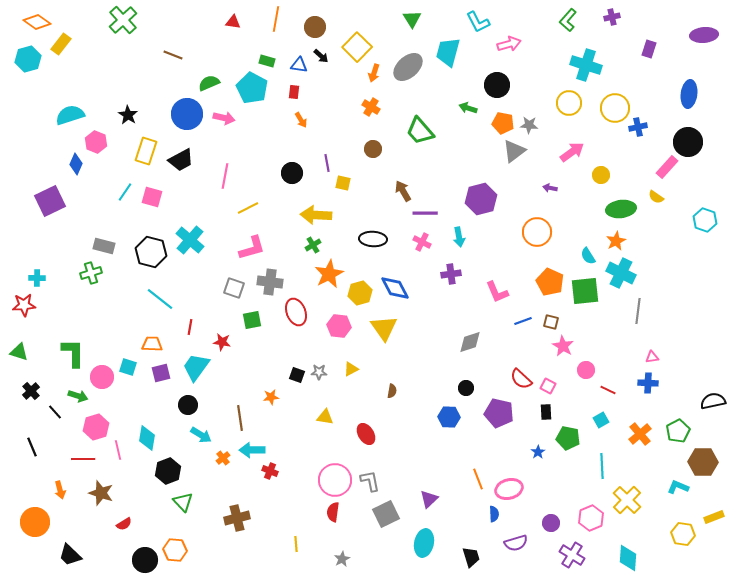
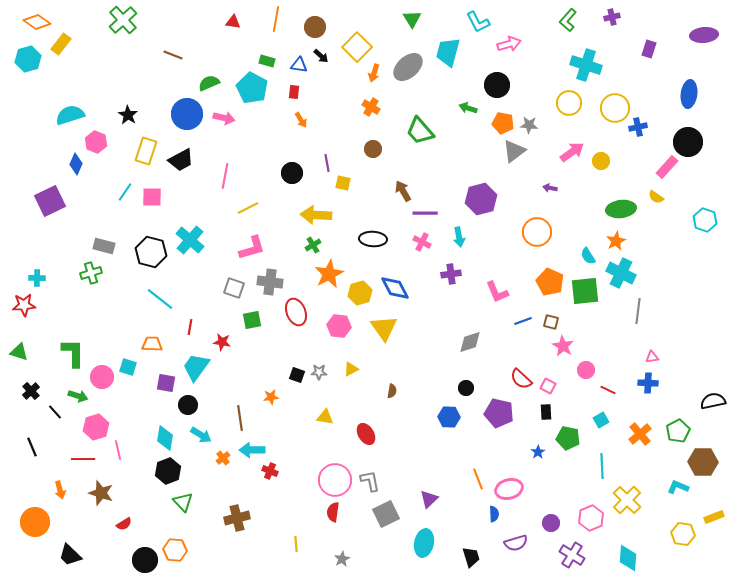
yellow circle at (601, 175): moved 14 px up
pink square at (152, 197): rotated 15 degrees counterclockwise
purple square at (161, 373): moved 5 px right, 10 px down; rotated 24 degrees clockwise
cyan diamond at (147, 438): moved 18 px right
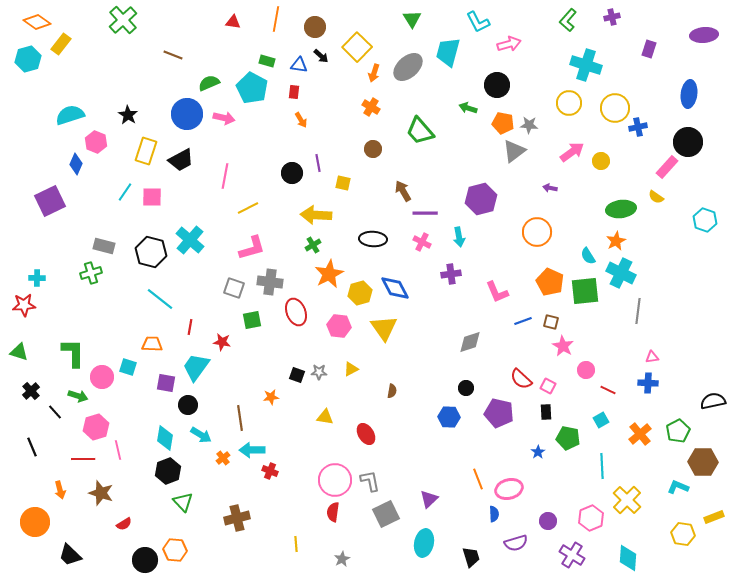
purple line at (327, 163): moved 9 px left
purple circle at (551, 523): moved 3 px left, 2 px up
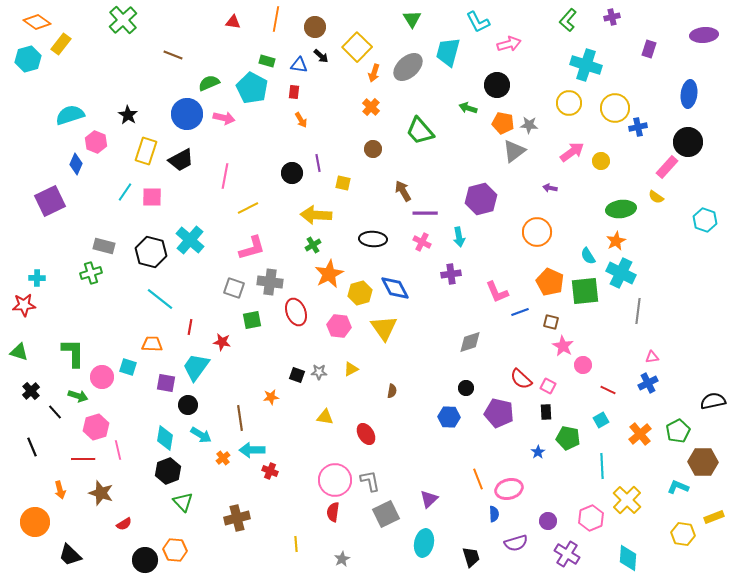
orange cross at (371, 107): rotated 12 degrees clockwise
blue line at (523, 321): moved 3 px left, 9 px up
pink circle at (586, 370): moved 3 px left, 5 px up
blue cross at (648, 383): rotated 30 degrees counterclockwise
purple cross at (572, 555): moved 5 px left, 1 px up
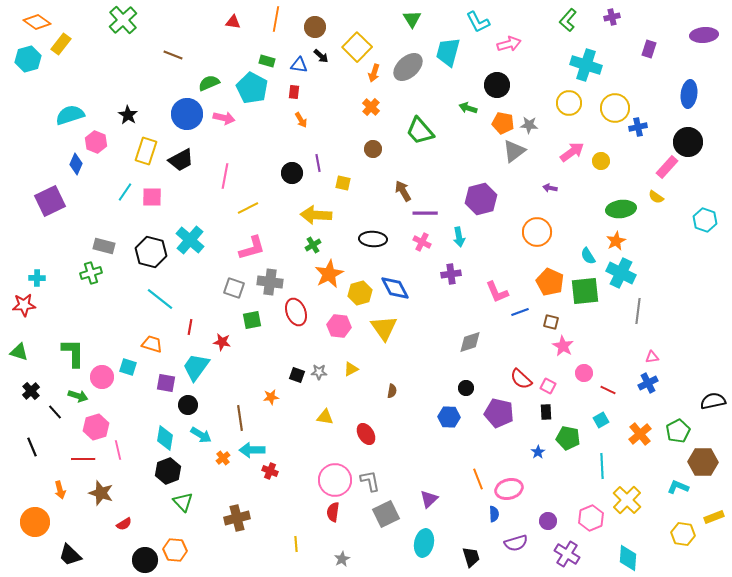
orange trapezoid at (152, 344): rotated 15 degrees clockwise
pink circle at (583, 365): moved 1 px right, 8 px down
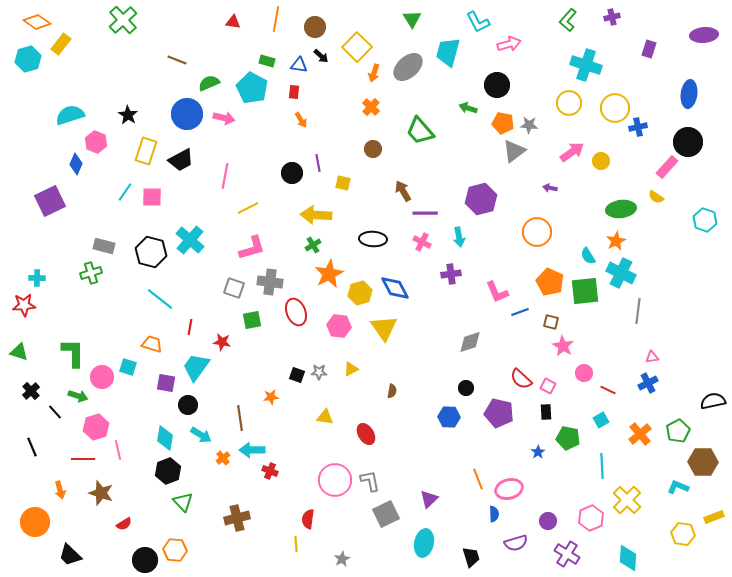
brown line at (173, 55): moved 4 px right, 5 px down
red semicircle at (333, 512): moved 25 px left, 7 px down
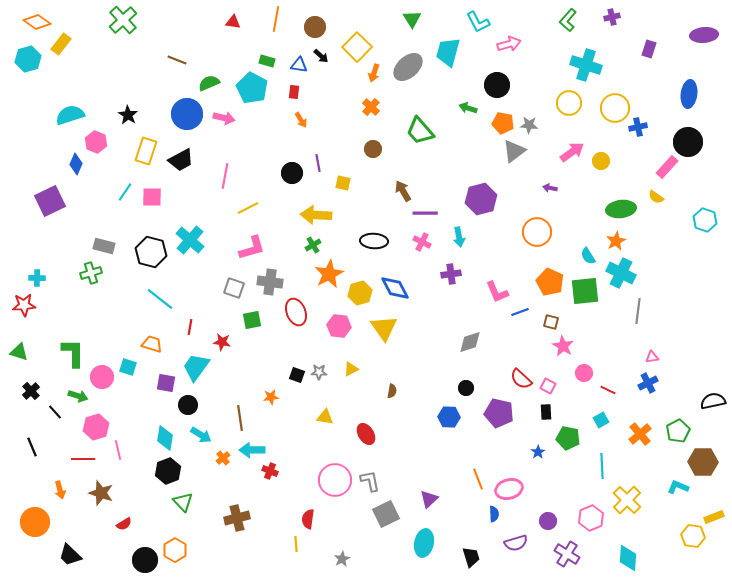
black ellipse at (373, 239): moved 1 px right, 2 px down
yellow hexagon at (683, 534): moved 10 px right, 2 px down
orange hexagon at (175, 550): rotated 25 degrees clockwise
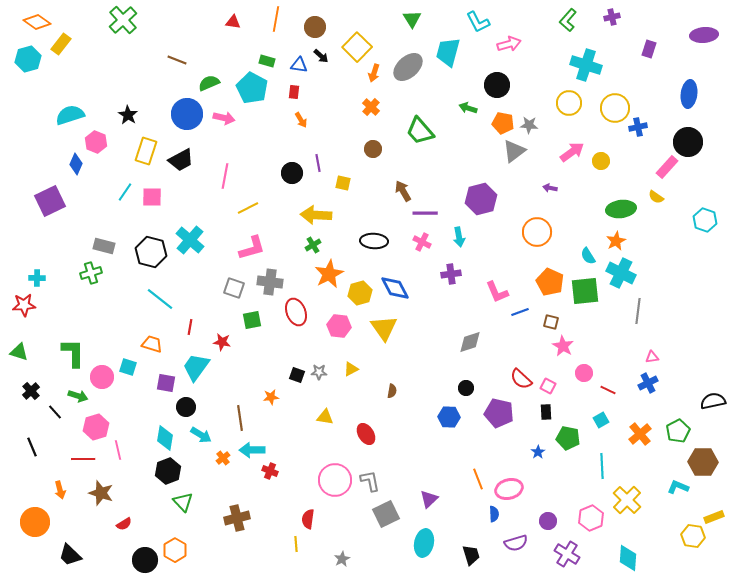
black circle at (188, 405): moved 2 px left, 2 px down
black trapezoid at (471, 557): moved 2 px up
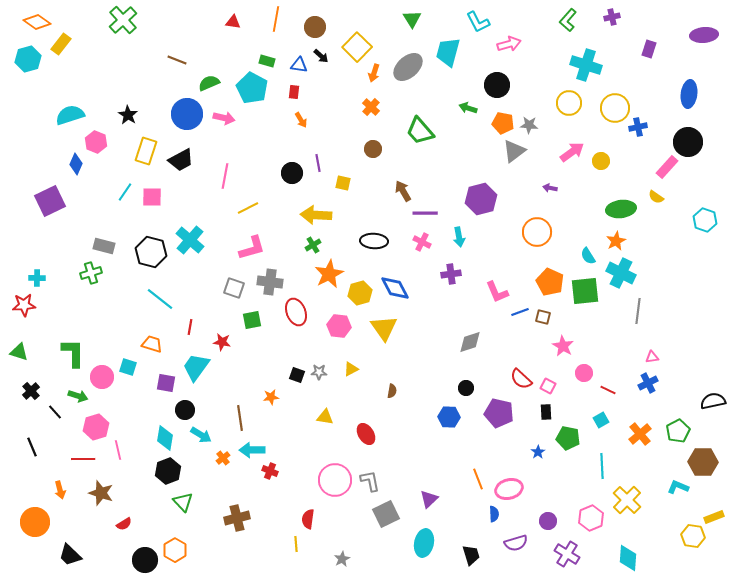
brown square at (551, 322): moved 8 px left, 5 px up
black circle at (186, 407): moved 1 px left, 3 px down
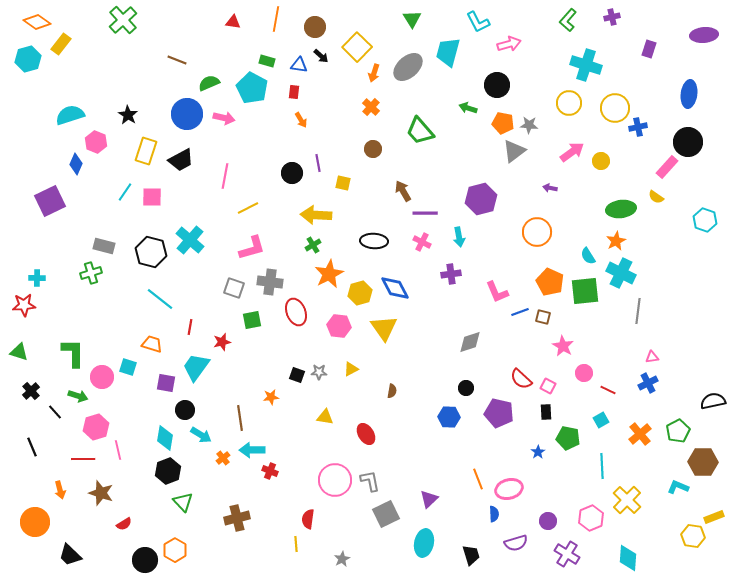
red star at (222, 342): rotated 24 degrees counterclockwise
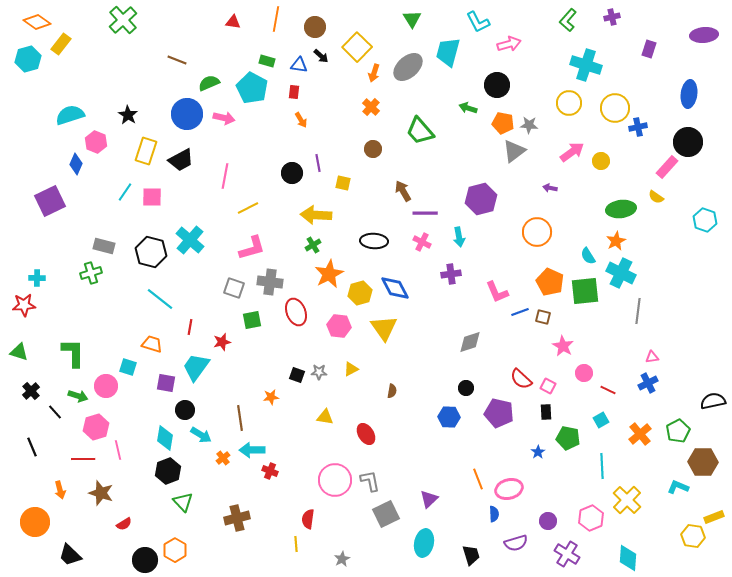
pink circle at (102, 377): moved 4 px right, 9 px down
